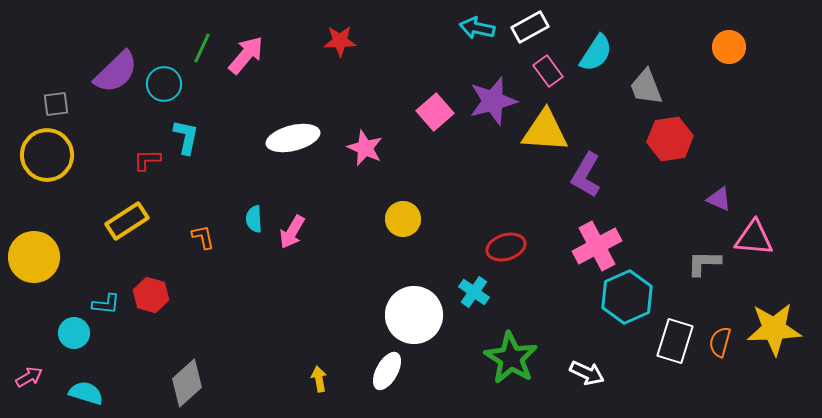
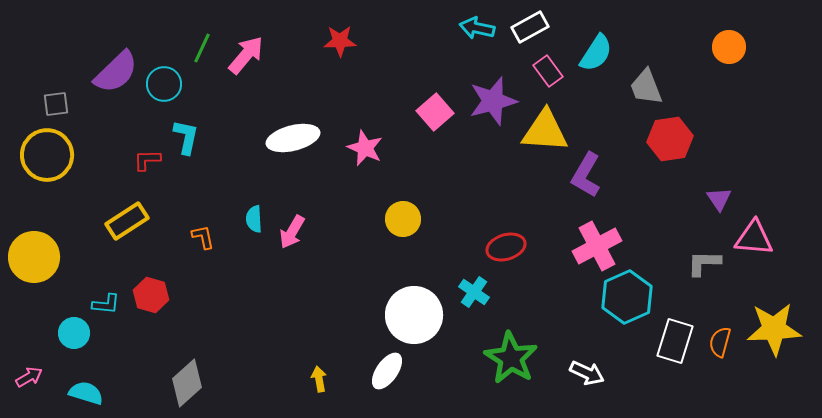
purple triangle at (719, 199): rotated 32 degrees clockwise
white ellipse at (387, 371): rotated 6 degrees clockwise
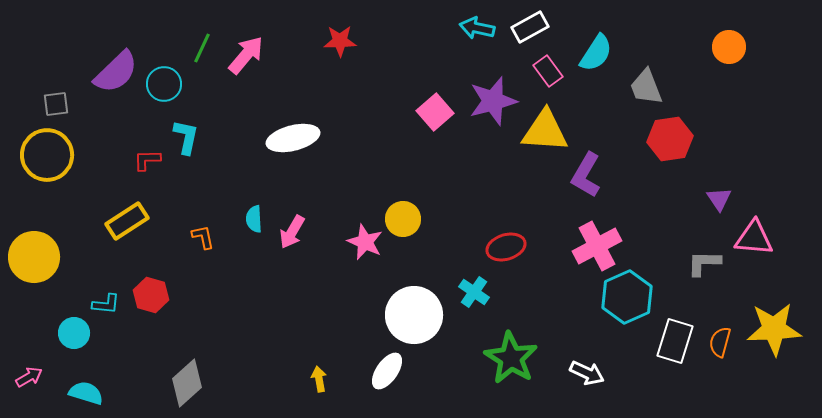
pink star at (365, 148): moved 94 px down
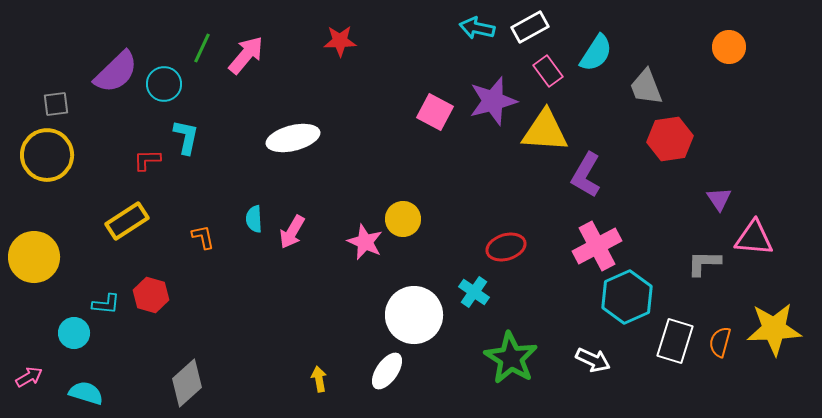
pink square at (435, 112): rotated 21 degrees counterclockwise
white arrow at (587, 373): moved 6 px right, 13 px up
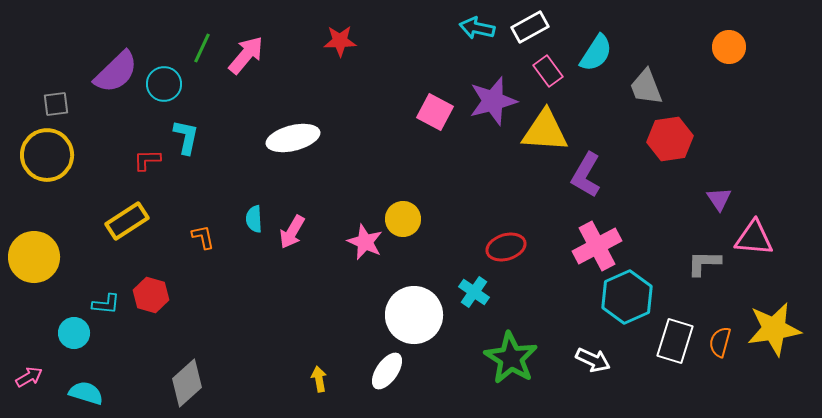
yellow star at (774, 329): rotated 6 degrees counterclockwise
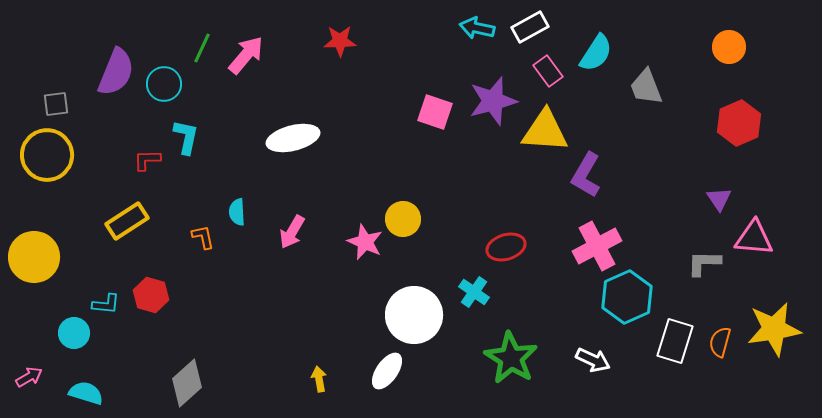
purple semicircle at (116, 72): rotated 24 degrees counterclockwise
pink square at (435, 112): rotated 9 degrees counterclockwise
red hexagon at (670, 139): moved 69 px right, 16 px up; rotated 15 degrees counterclockwise
cyan semicircle at (254, 219): moved 17 px left, 7 px up
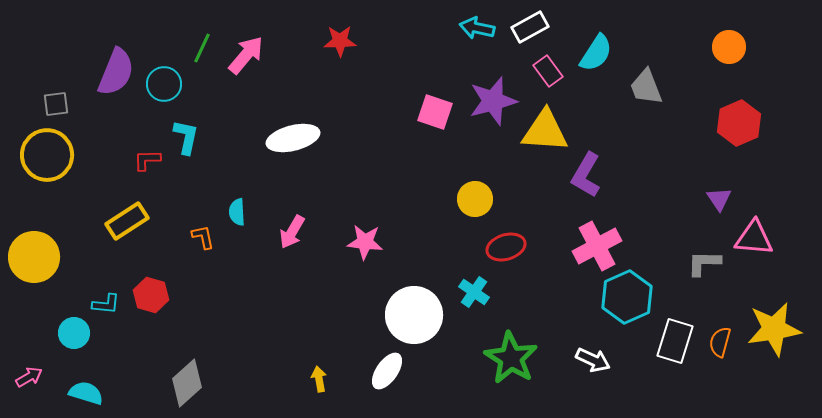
yellow circle at (403, 219): moved 72 px right, 20 px up
pink star at (365, 242): rotated 18 degrees counterclockwise
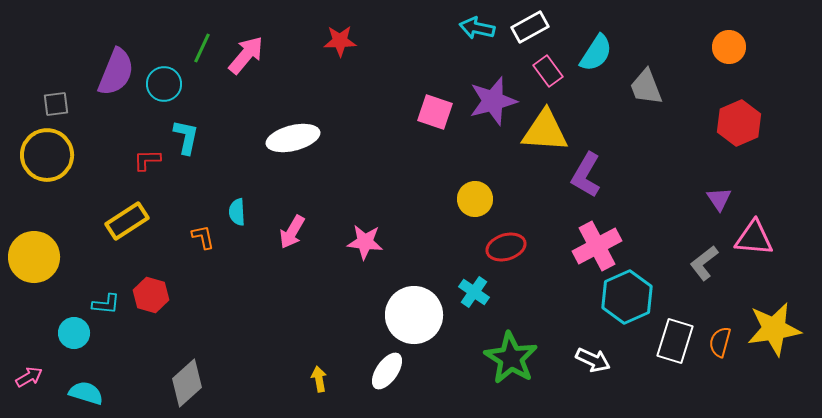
gray L-shape at (704, 263): rotated 39 degrees counterclockwise
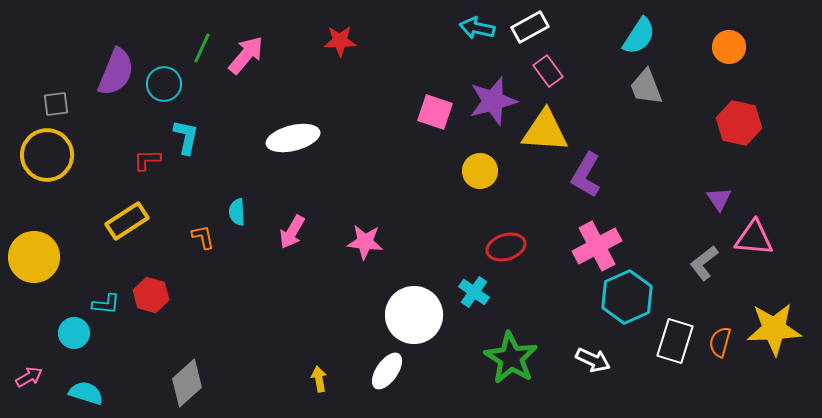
cyan semicircle at (596, 53): moved 43 px right, 17 px up
red hexagon at (739, 123): rotated 24 degrees counterclockwise
yellow circle at (475, 199): moved 5 px right, 28 px up
yellow star at (774, 329): rotated 6 degrees clockwise
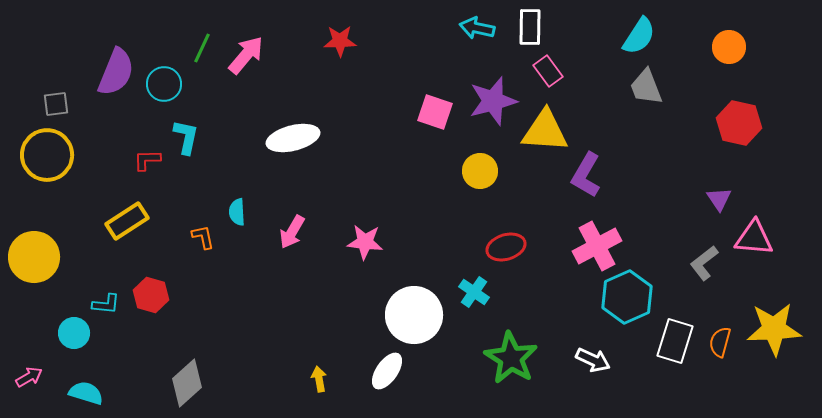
white rectangle at (530, 27): rotated 60 degrees counterclockwise
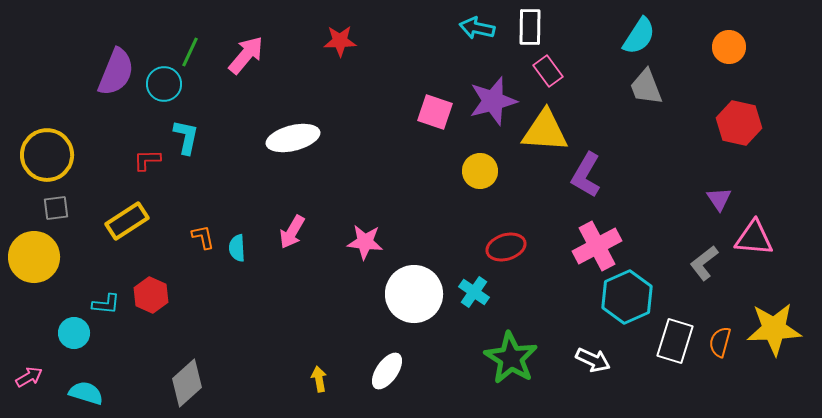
green line at (202, 48): moved 12 px left, 4 px down
gray square at (56, 104): moved 104 px down
cyan semicircle at (237, 212): moved 36 px down
red hexagon at (151, 295): rotated 8 degrees clockwise
white circle at (414, 315): moved 21 px up
